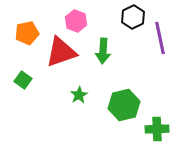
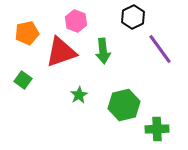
purple line: moved 11 px down; rotated 24 degrees counterclockwise
green arrow: rotated 10 degrees counterclockwise
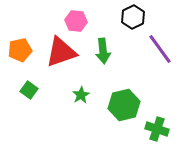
pink hexagon: rotated 15 degrees counterclockwise
orange pentagon: moved 7 px left, 17 px down
green square: moved 6 px right, 10 px down
green star: moved 2 px right
green cross: rotated 20 degrees clockwise
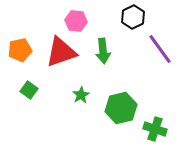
green hexagon: moved 3 px left, 3 px down
green cross: moved 2 px left
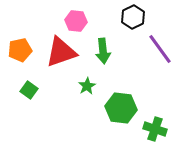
green star: moved 6 px right, 9 px up
green hexagon: rotated 20 degrees clockwise
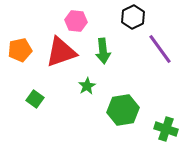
green square: moved 6 px right, 9 px down
green hexagon: moved 2 px right, 2 px down; rotated 16 degrees counterclockwise
green cross: moved 11 px right
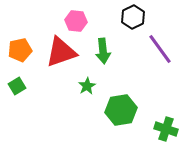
green square: moved 18 px left, 13 px up; rotated 24 degrees clockwise
green hexagon: moved 2 px left
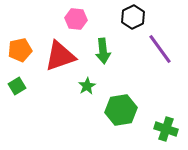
pink hexagon: moved 2 px up
red triangle: moved 1 px left, 4 px down
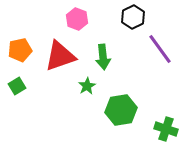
pink hexagon: moved 1 px right; rotated 15 degrees clockwise
green arrow: moved 6 px down
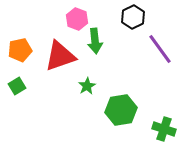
green arrow: moved 8 px left, 16 px up
green cross: moved 2 px left
